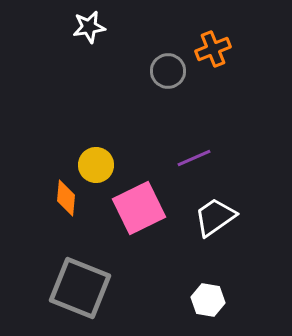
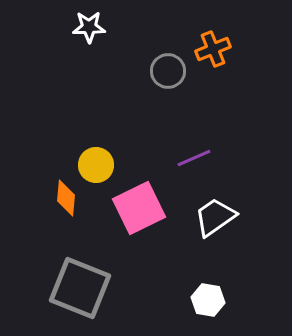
white star: rotated 8 degrees clockwise
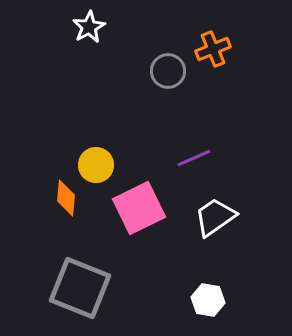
white star: rotated 28 degrees counterclockwise
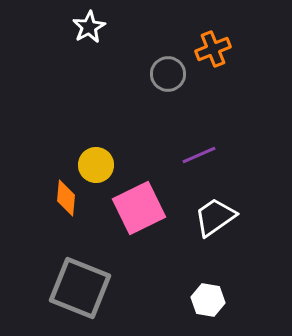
gray circle: moved 3 px down
purple line: moved 5 px right, 3 px up
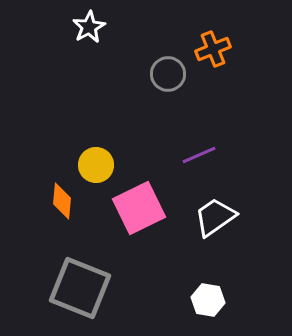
orange diamond: moved 4 px left, 3 px down
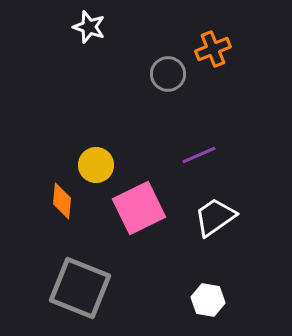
white star: rotated 24 degrees counterclockwise
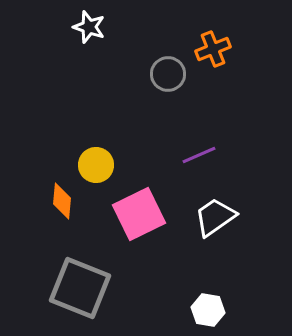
pink square: moved 6 px down
white hexagon: moved 10 px down
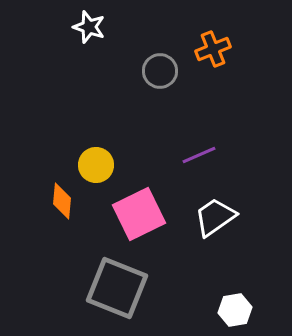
gray circle: moved 8 px left, 3 px up
gray square: moved 37 px right
white hexagon: moved 27 px right; rotated 20 degrees counterclockwise
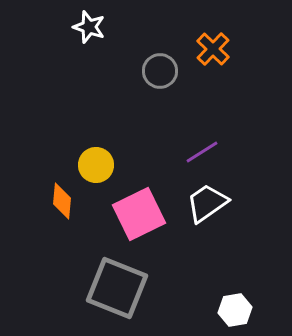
orange cross: rotated 24 degrees counterclockwise
purple line: moved 3 px right, 3 px up; rotated 8 degrees counterclockwise
white trapezoid: moved 8 px left, 14 px up
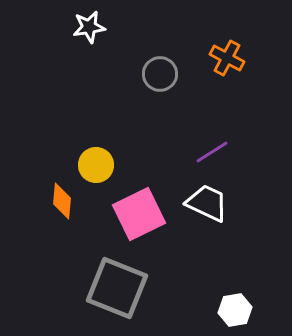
white star: rotated 28 degrees counterclockwise
orange cross: moved 14 px right, 9 px down; rotated 16 degrees counterclockwise
gray circle: moved 3 px down
purple line: moved 10 px right
white trapezoid: rotated 60 degrees clockwise
